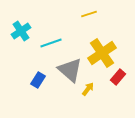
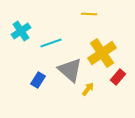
yellow line: rotated 21 degrees clockwise
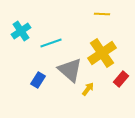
yellow line: moved 13 px right
red rectangle: moved 3 px right, 2 px down
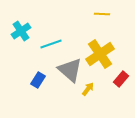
cyan line: moved 1 px down
yellow cross: moved 2 px left, 1 px down
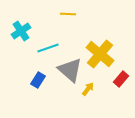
yellow line: moved 34 px left
cyan line: moved 3 px left, 4 px down
yellow cross: rotated 16 degrees counterclockwise
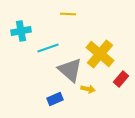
cyan cross: rotated 24 degrees clockwise
blue rectangle: moved 17 px right, 19 px down; rotated 35 degrees clockwise
yellow arrow: rotated 64 degrees clockwise
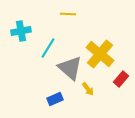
cyan line: rotated 40 degrees counterclockwise
gray triangle: moved 2 px up
yellow arrow: rotated 40 degrees clockwise
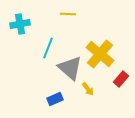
cyan cross: moved 1 px left, 7 px up
cyan line: rotated 10 degrees counterclockwise
